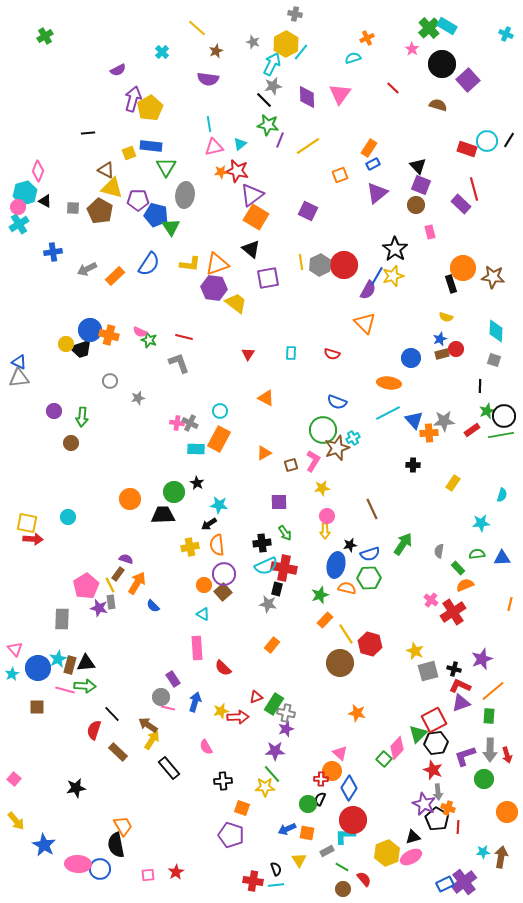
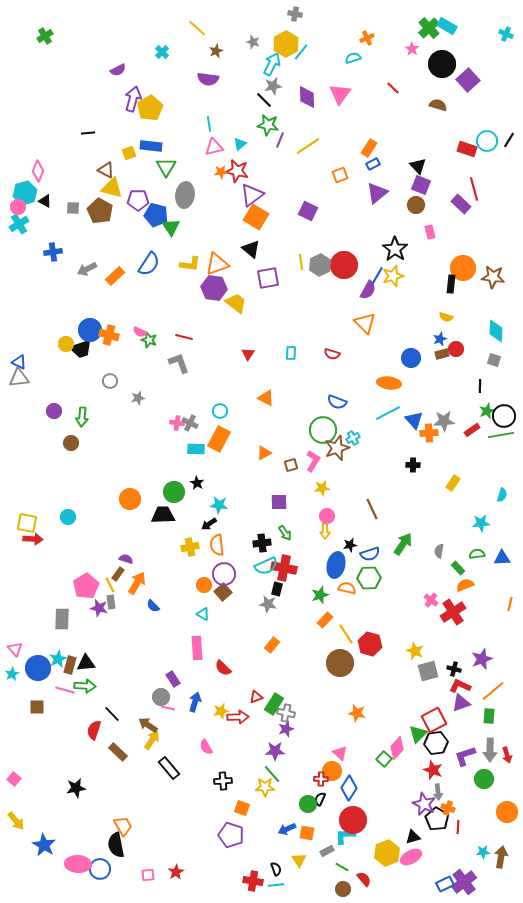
black rectangle at (451, 284): rotated 24 degrees clockwise
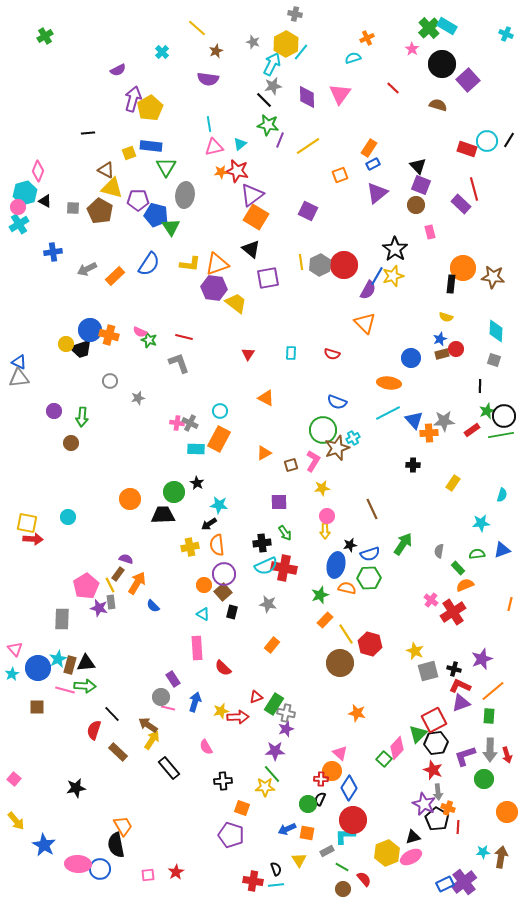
blue triangle at (502, 558): moved 8 px up; rotated 18 degrees counterclockwise
black rectangle at (277, 589): moved 45 px left, 23 px down
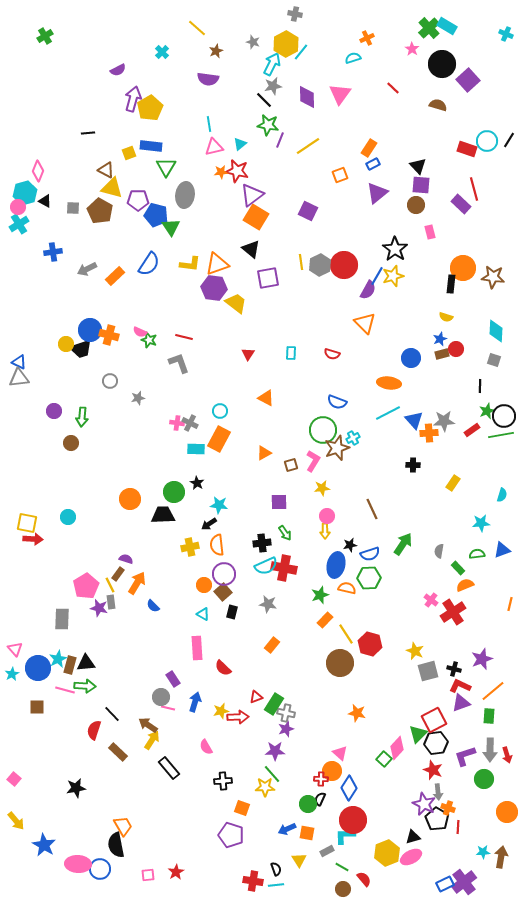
purple square at (421, 185): rotated 18 degrees counterclockwise
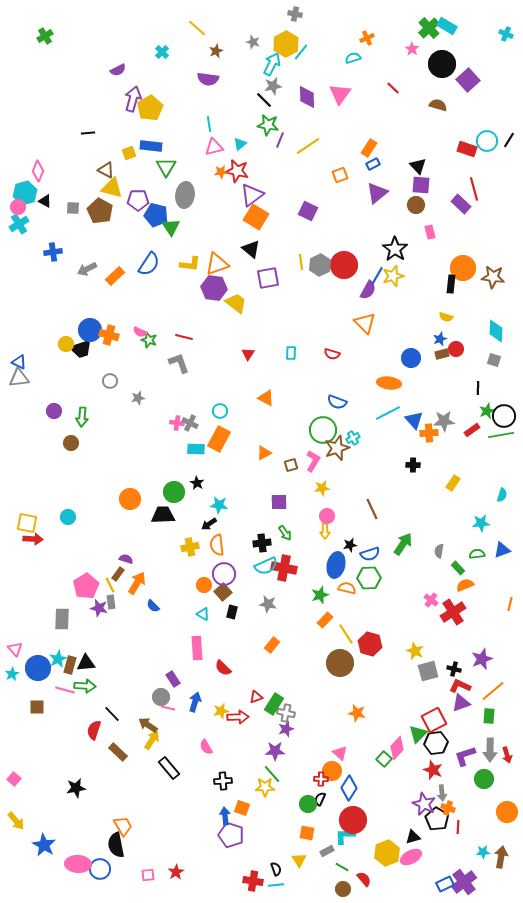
black line at (480, 386): moved 2 px left, 2 px down
gray arrow at (438, 792): moved 4 px right, 1 px down
blue arrow at (287, 829): moved 62 px left, 13 px up; rotated 108 degrees clockwise
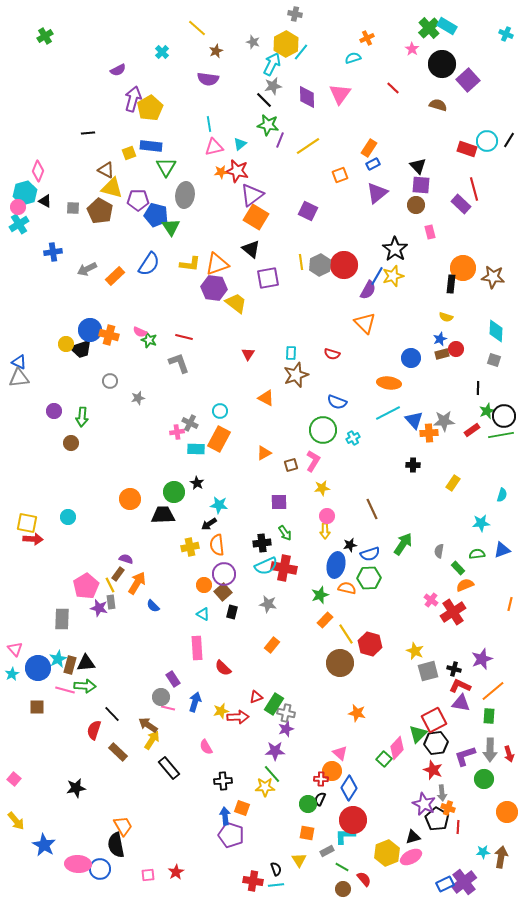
pink cross at (177, 423): moved 9 px down; rotated 16 degrees counterclockwise
brown star at (337, 448): moved 41 px left, 73 px up
purple triangle at (461, 703): rotated 30 degrees clockwise
red arrow at (507, 755): moved 2 px right, 1 px up
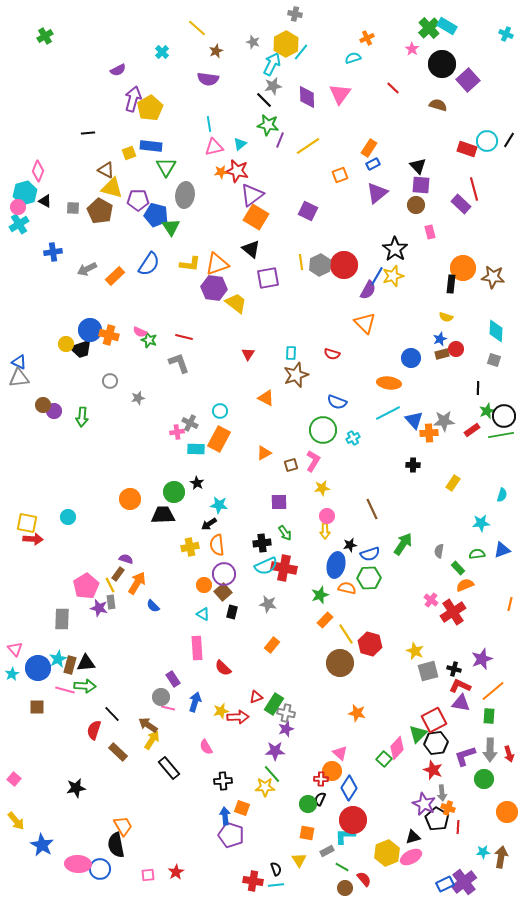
brown circle at (71, 443): moved 28 px left, 38 px up
blue star at (44, 845): moved 2 px left
brown circle at (343, 889): moved 2 px right, 1 px up
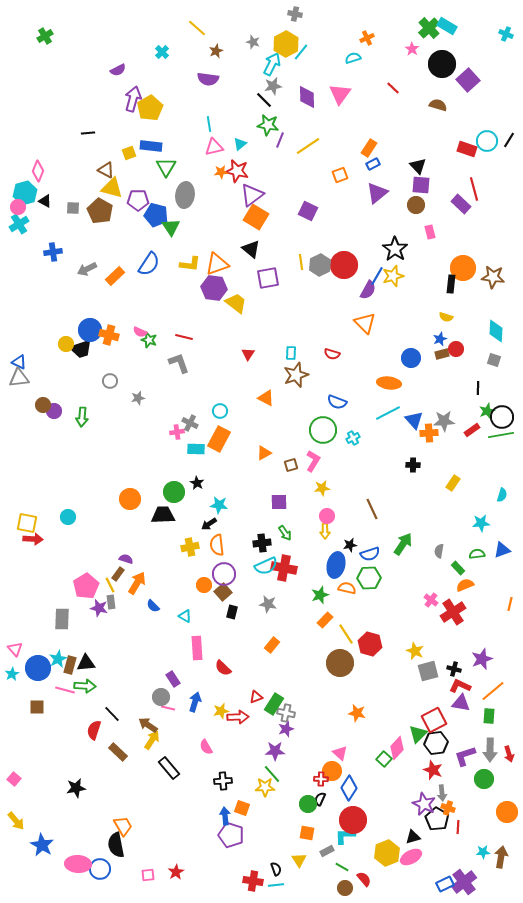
black circle at (504, 416): moved 2 px left, 1 px down
cyan triangle at (203, 614): moved 18 px left, 2 px down
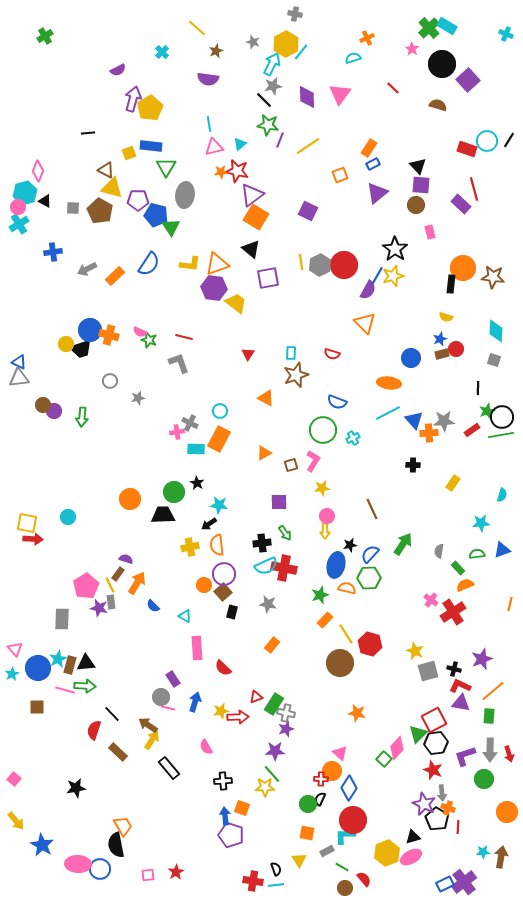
blue semicircle at (370, 554): rotated 150 degrees clockwise
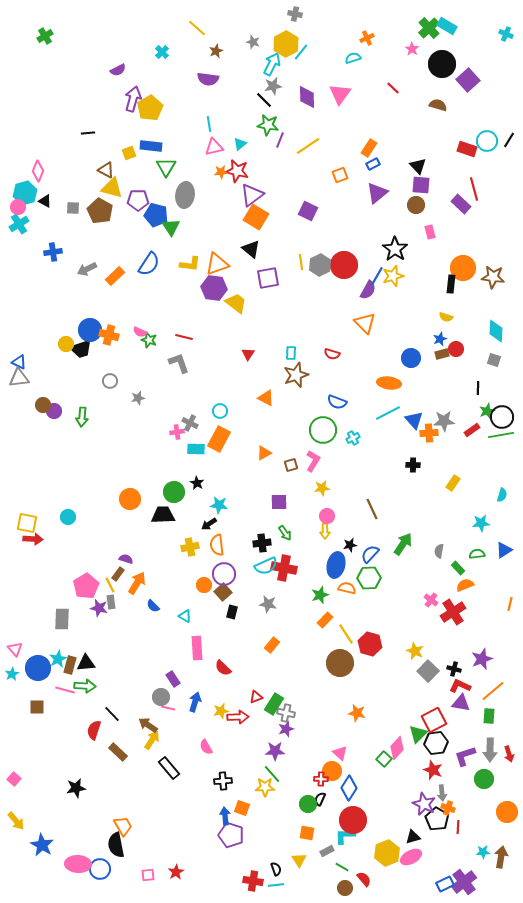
blue triangle at (502, 550): moved 2 px right; rotated 12 degrees counterclockwise
gray square at (428, 671): rotated 30 degrees counterclockwise
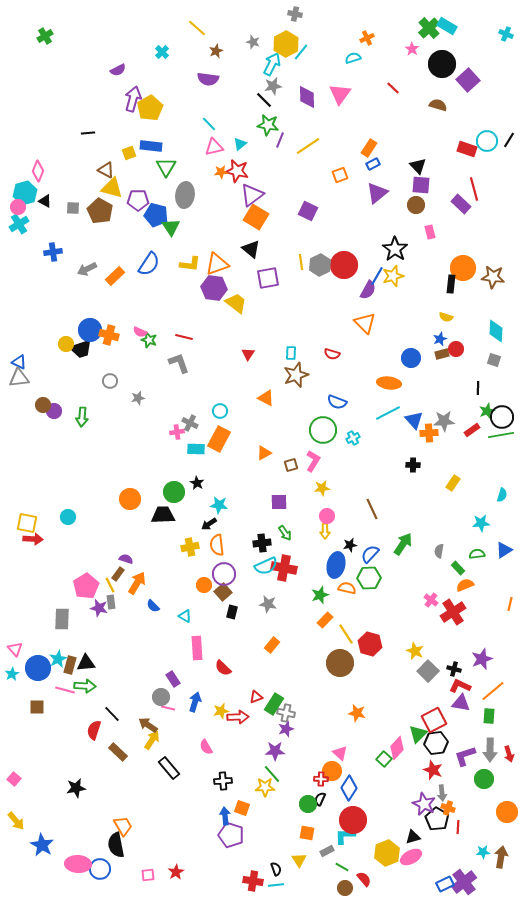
cyan line at (209, 124): rotated 35 degrees counterclockwise
